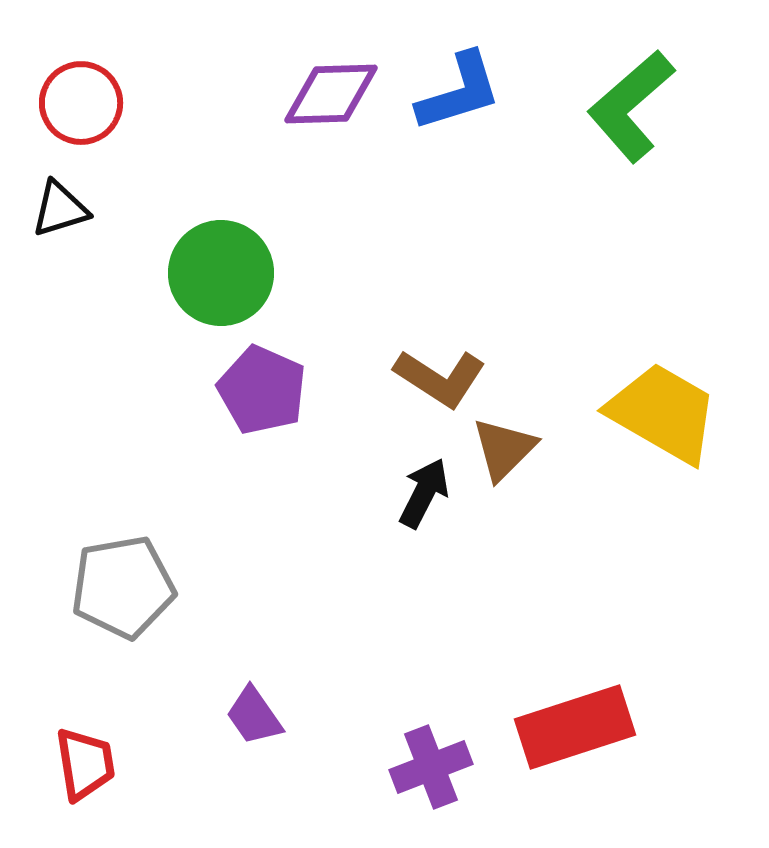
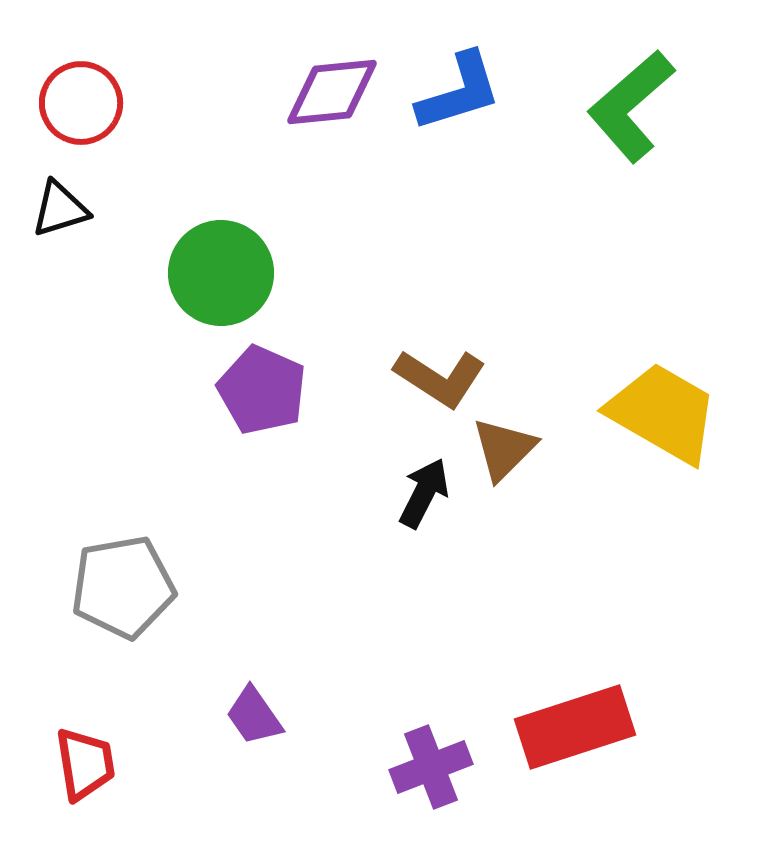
purple diamond: moved 1 px right, 2 px up; rotated 4 degrees counterclockwise
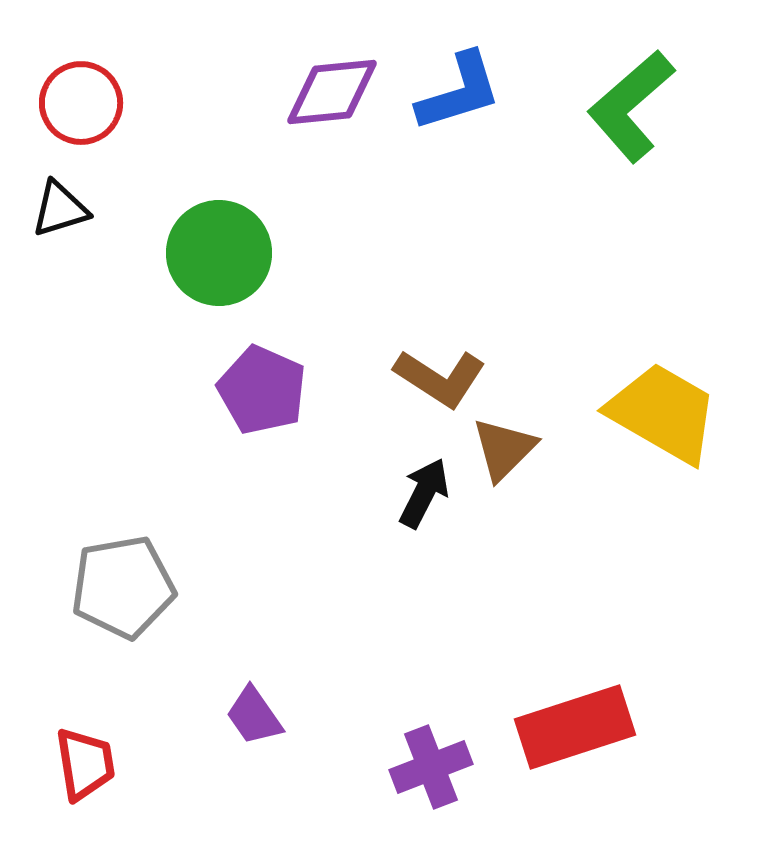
green circle: moved 2 px left, 20 px up
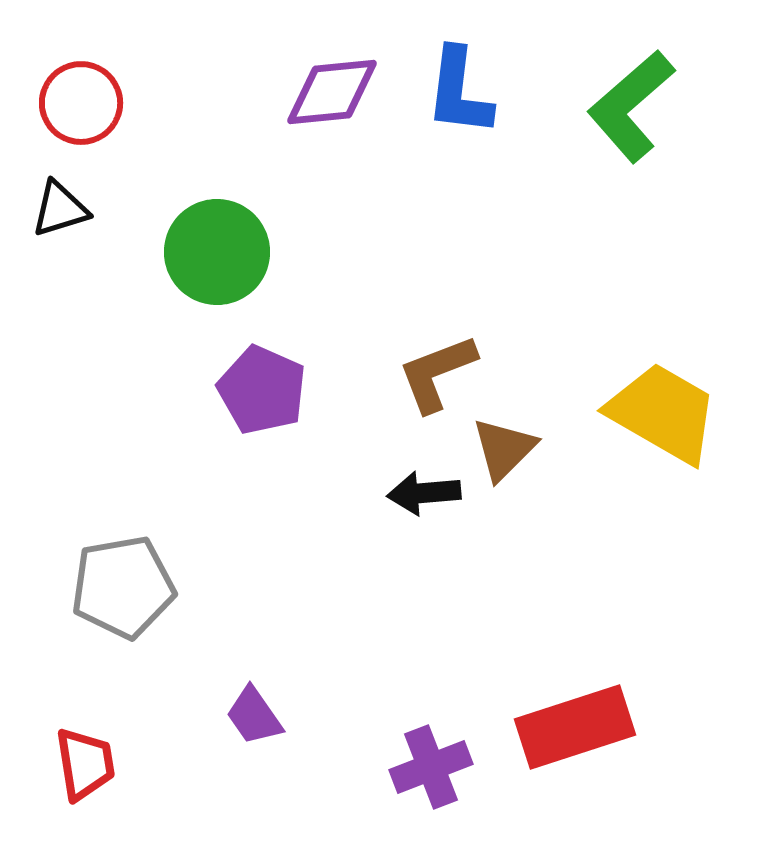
blue L-shape: rotated 114 degrees clockwise
green circle: moved 2 px left, 1 px up
brown L-shape: moved 3 px left, 5 px up; rotated 126 degrees clockwise
black arrow: rotated 122 degrees counterclockwise
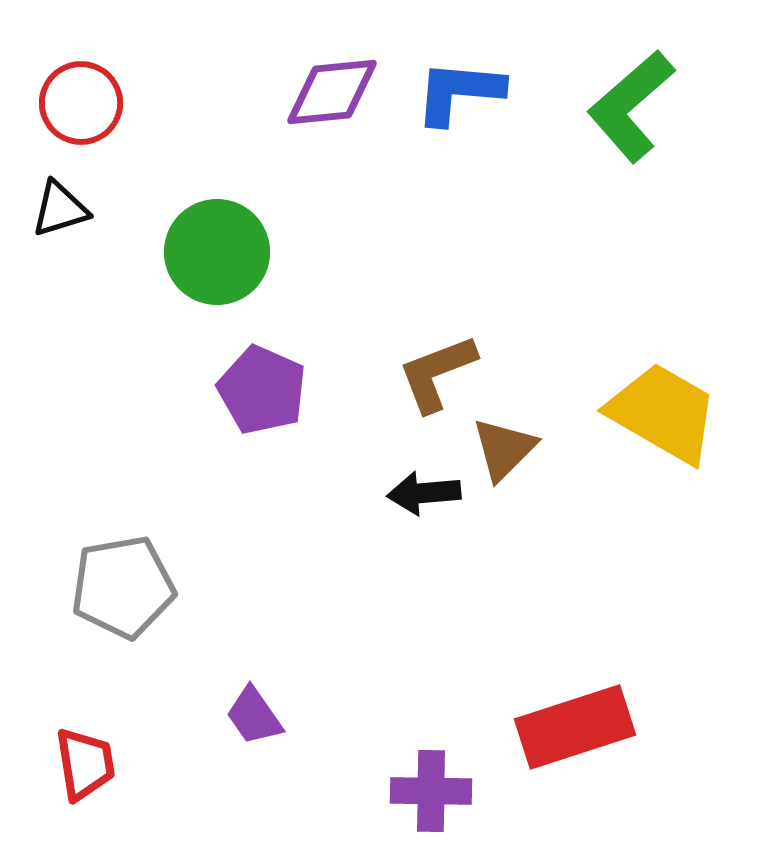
blue L-shape: rotated 88 degrees clockwise
purple cross: moved 24 px down; rotated 22 degrees clockwise
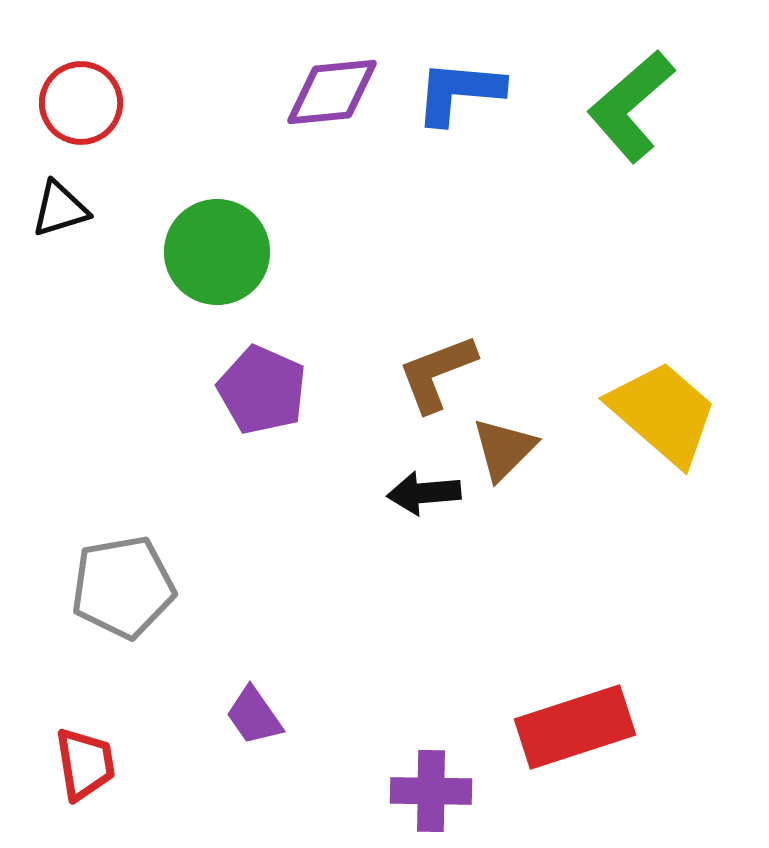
yellow trapezoid: rotated 11 degrees clockwise
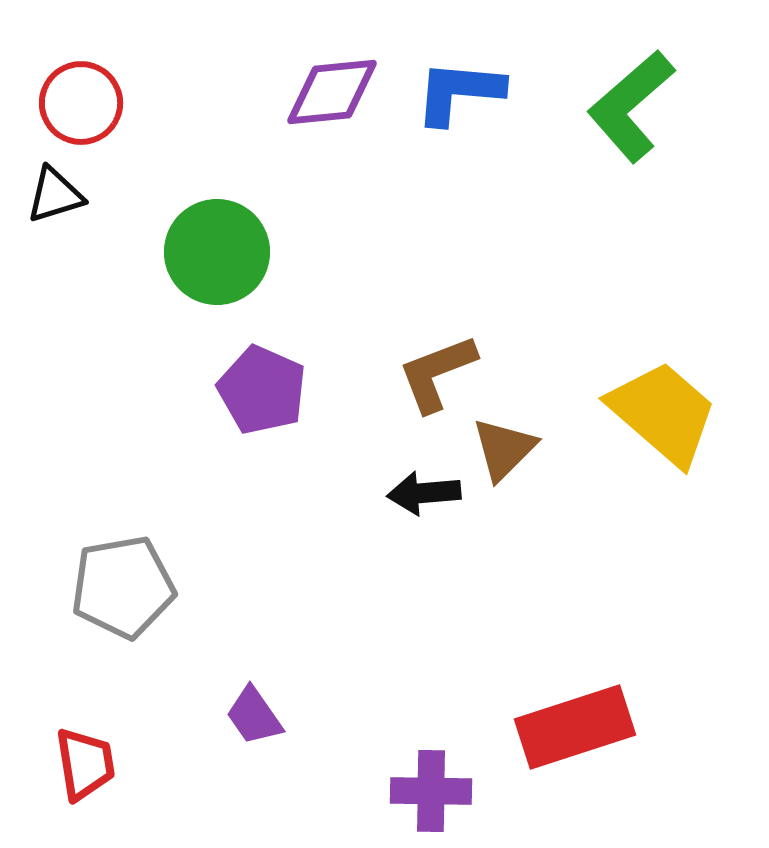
black triangle: moved 5 px left, 14 px up
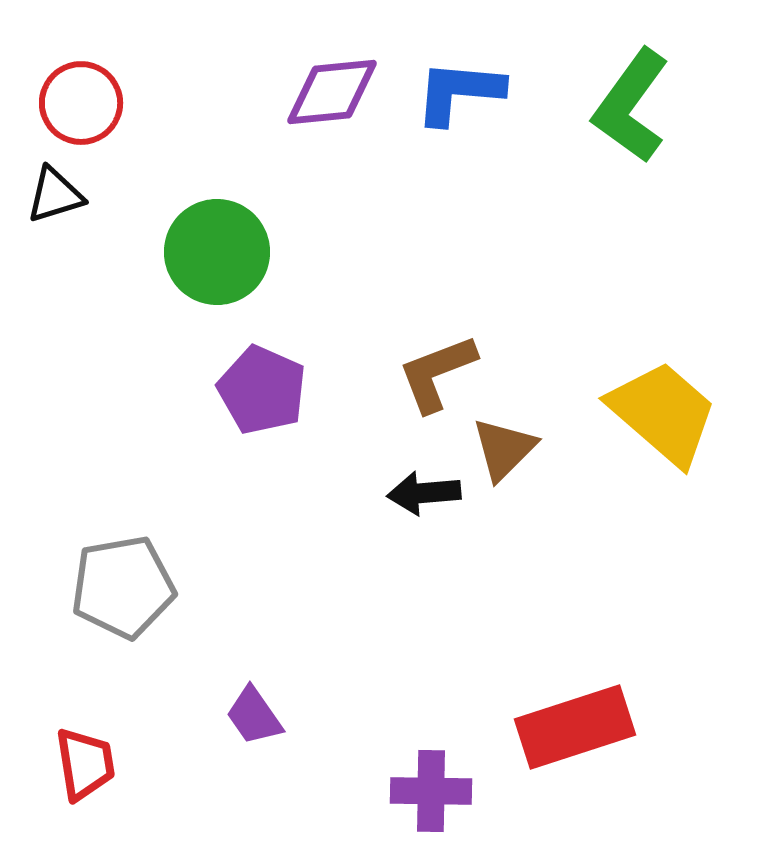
green L-shape: rotated 13 degrees counterclockwise
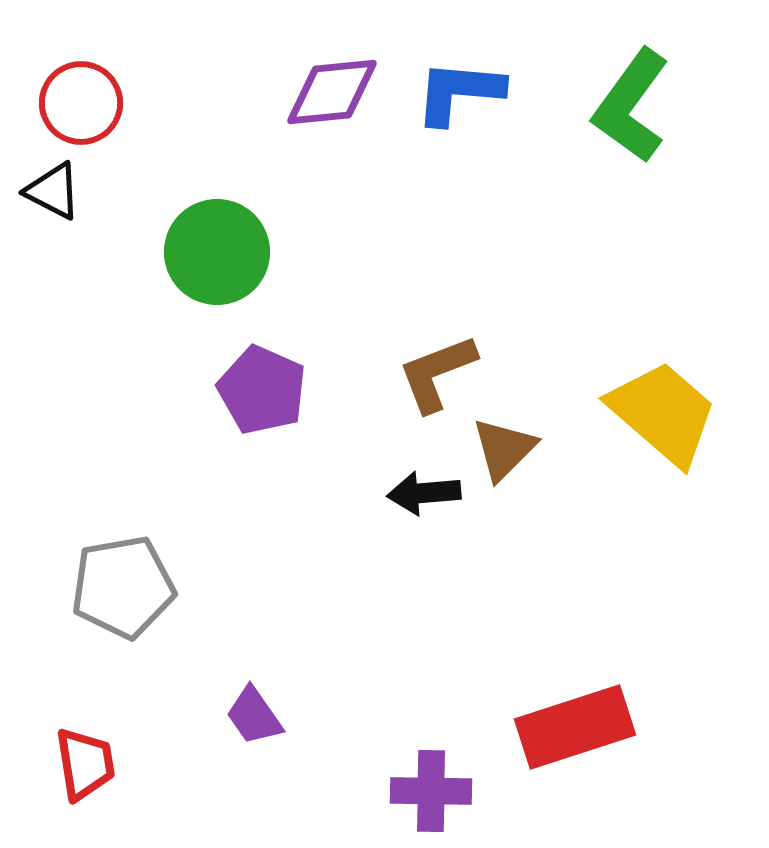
black triangle: moved 2 px left, 4 px up; rotated 44 degrees clockwise
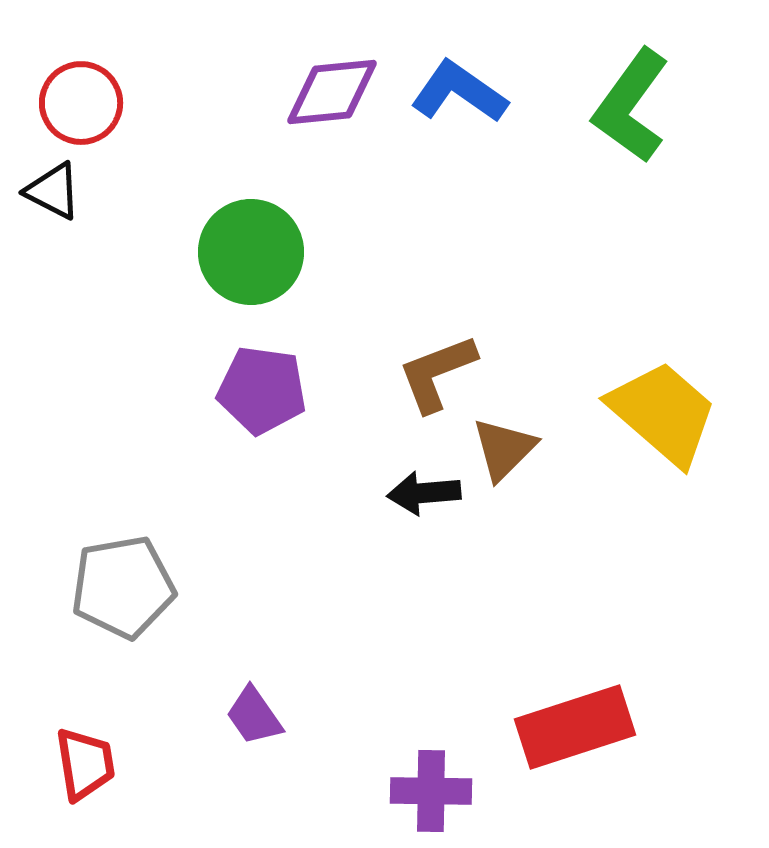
blue L-shape: rotated 30 degrees clockwise
green circle: moved 34 px right
purple pentagon: rotated 16 degrees counterclockwise
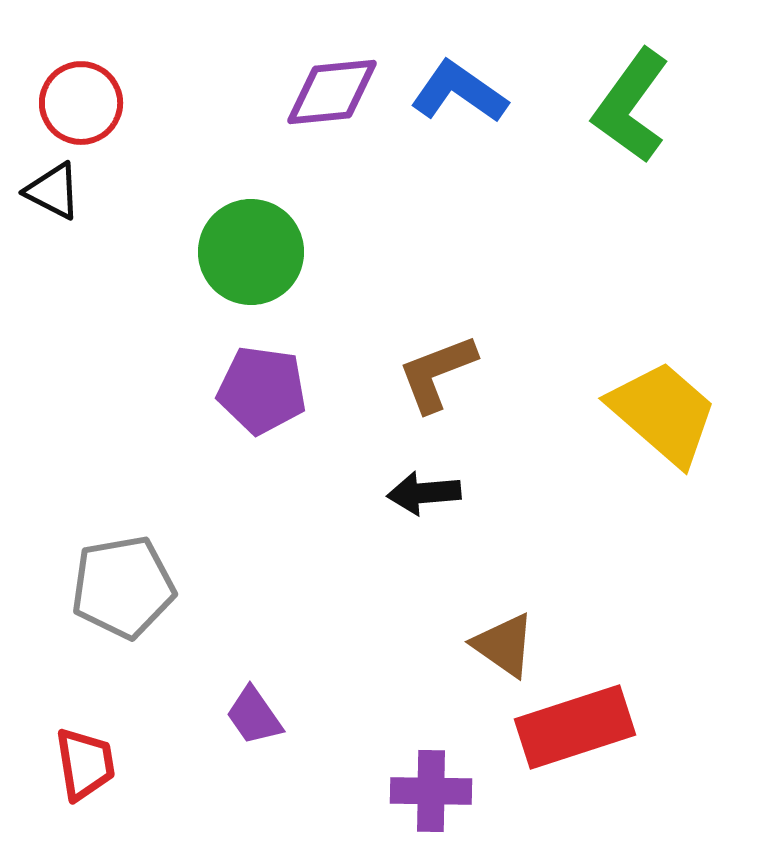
brown triangle: moved 196 px down; rotated 40 degrees counterclockwise
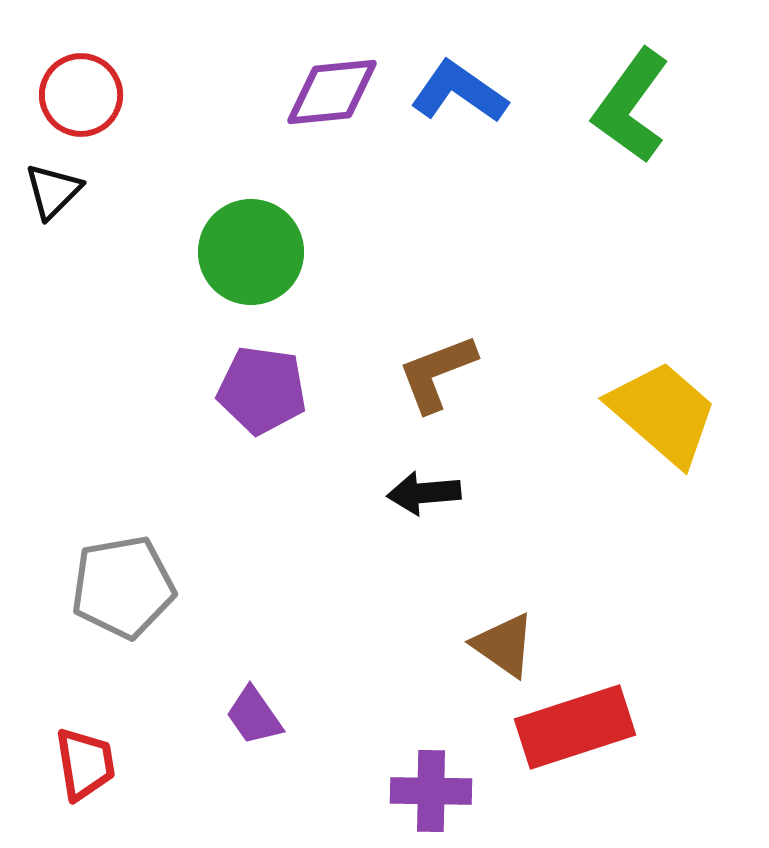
red circle: moved 8 px up
black triangle: rotated 48 degrees clockwise
